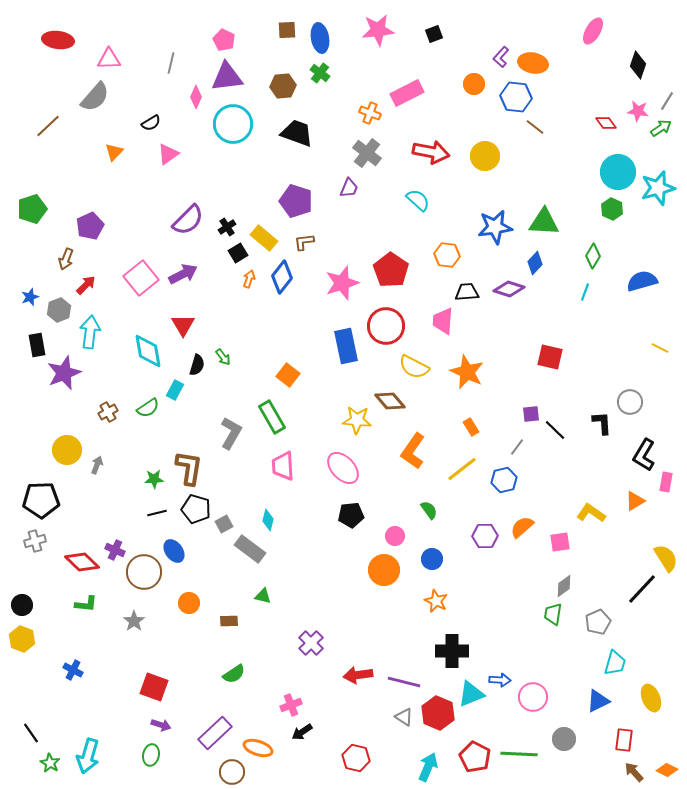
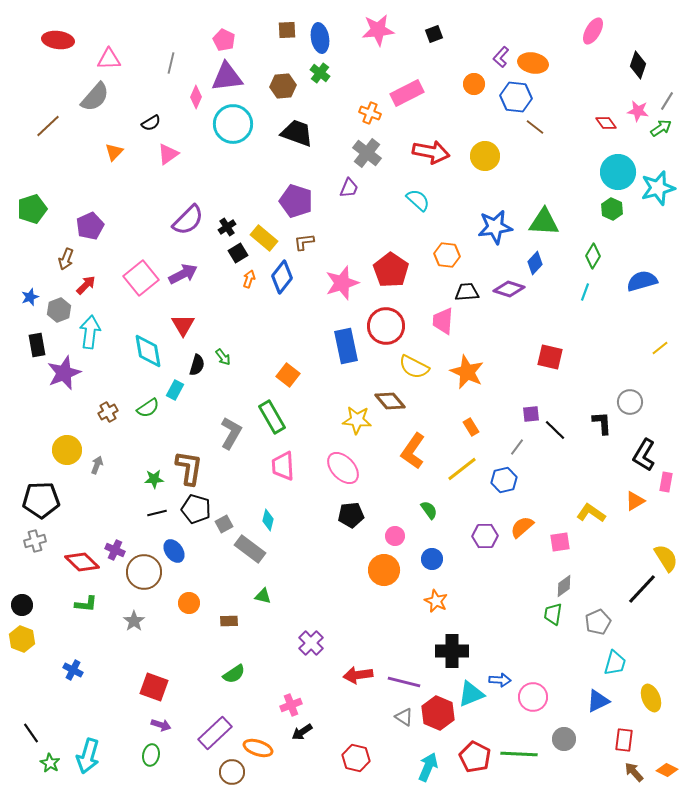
yellow line at (660, 348): rotated 66 degrees counterclockwise
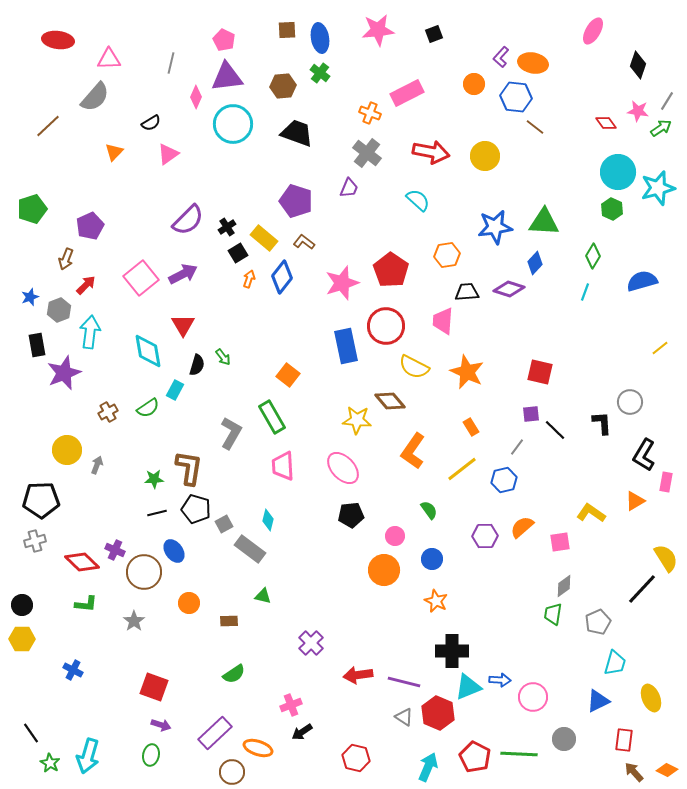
brown L-shape at (304, 242): rotated 45 degrees clockwise
orange hexagon at (447, 255): rotated 15 degrees counterclockwise
red square at (550, 357): moved 10 px left, 15 px down
yellow hexagon at (22, 639): rotated 20 degrees counterclockwise
cyan triangle at (471, 694): moved 3 px left, 7 px up
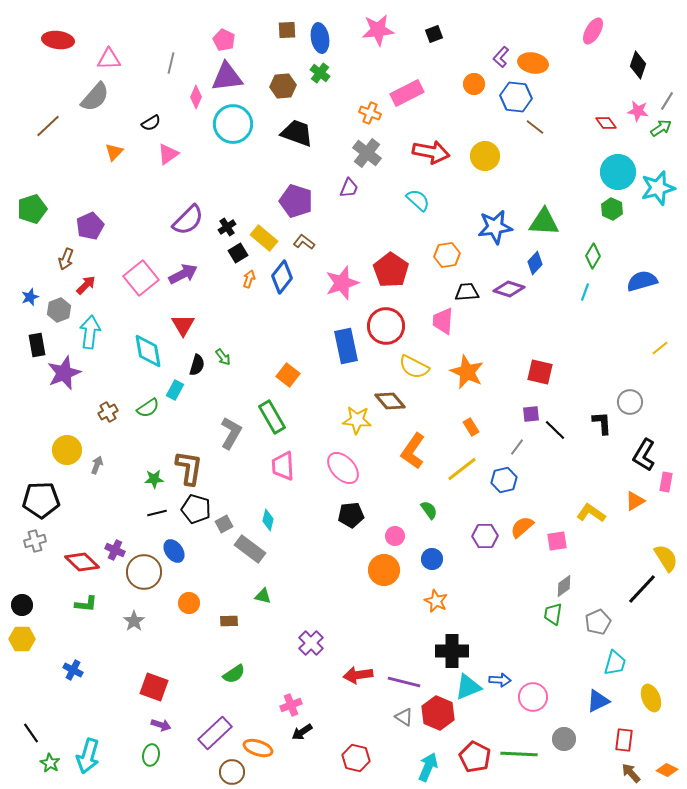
pink square at (560, 542): moved 3 px left, 1 px up
brown arrow at (634, 772): moved 3 px left, 1 px down
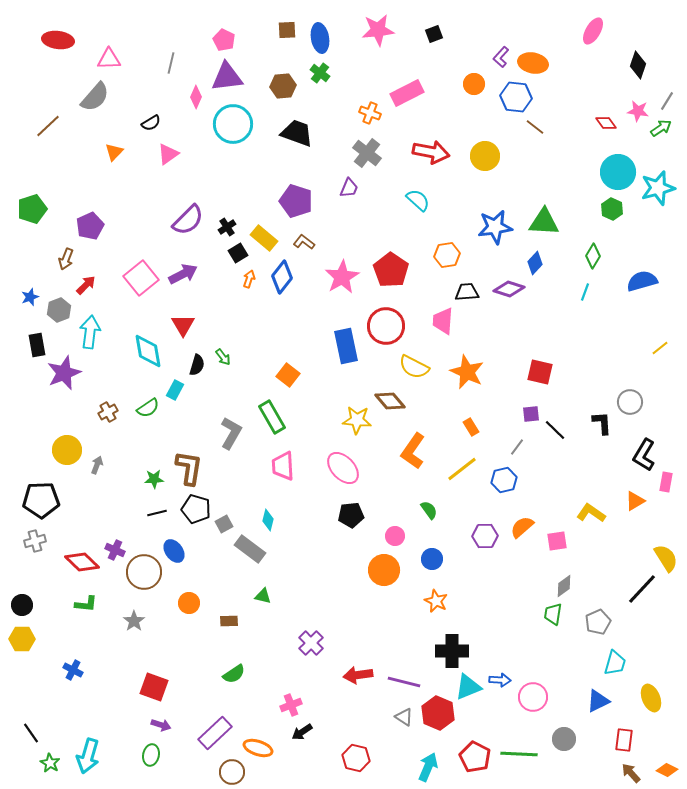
pink star at (342, 283): moved 6 px up; rotated 12 degrees counterclockwise
